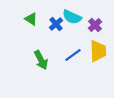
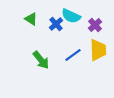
cyan semicircle: moved 1 px left, 1 px up
yellow trapezoid: moved 1 px up
green arrow: rotated 12 degrees counterclockwise
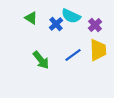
green triangle: moved 1 px up
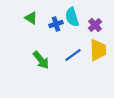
cyan semicircle: moved 1 px right, 1 px down; rotated 48 degrees clockwise
blue cross: rotated 24 degrees clockwise
